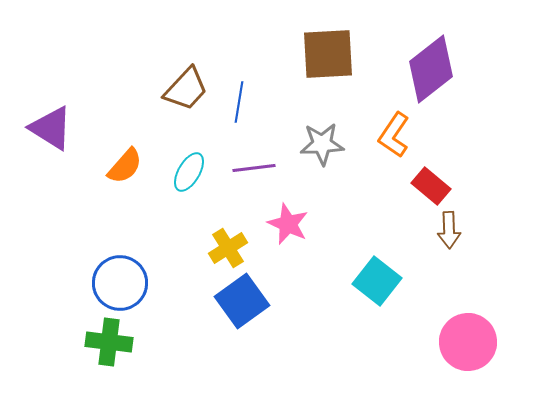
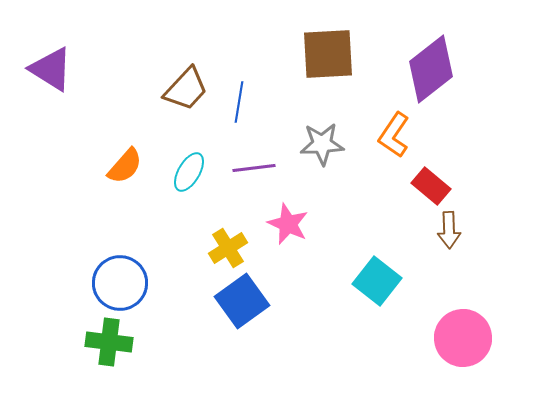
purple triangle: moved 59 px up
pink circle: moved 5 px left, 4 px up
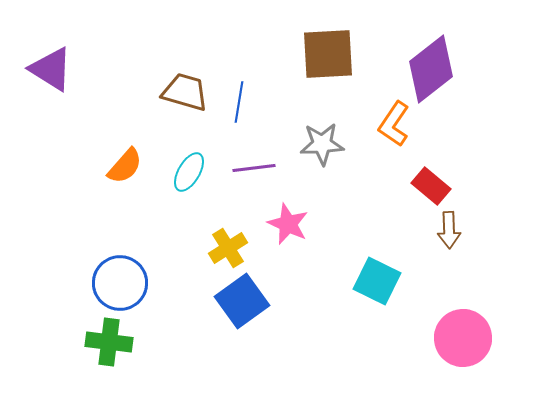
brown trapezoid: moved 1 px left, 3 px down; rotated 117 degrees counterclockwise
orange L-shape: moved 11 px up
cyan square: rotated 12 degrees counterclockwise
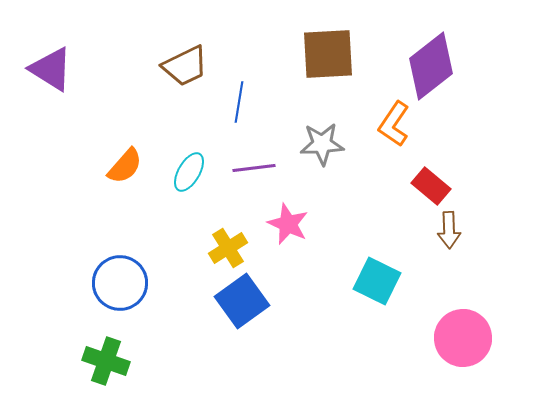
purple diamond: moved 3 px up
brown trapezoid: moved 26 px up; rotated 138 degrees clockwise
green cross: moved 3 px left, 19 px down; rotated 12 degrees clockwise
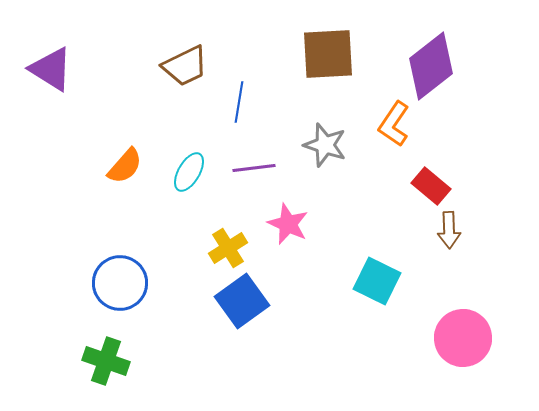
gray star: moved 3 px right, 1 px down; rotated 21 degrees clockwise
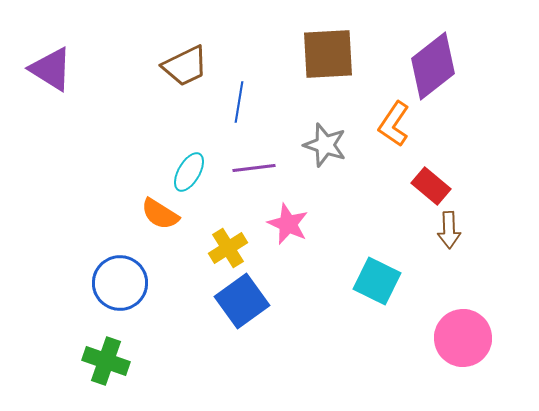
purple diamond: moved 2 px right
orange semicircle: moved 35 px right, 48 px down; rotated 81 degrees clockwise
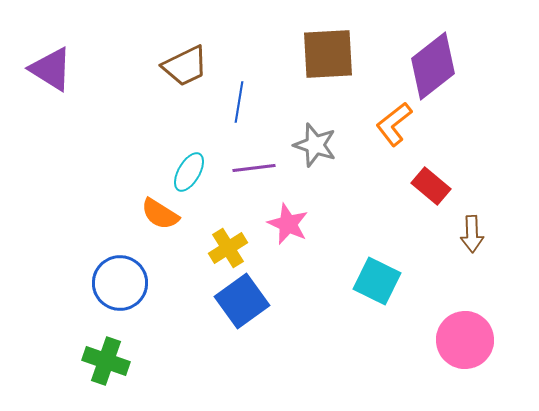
orange L-shape: rotated 18 degrees clockwise
gray star: moved 10 px left
brown arrow: moved 23 px right, 4 px down
pink circle: moved 2 px right, 2 px down
